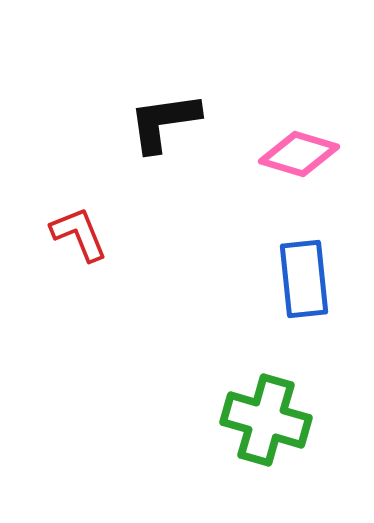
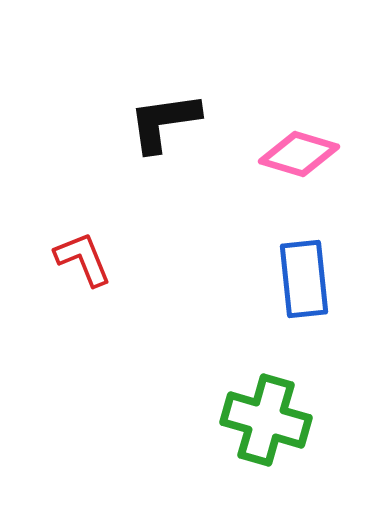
red L-shape: moved 4 px right, 25 px down
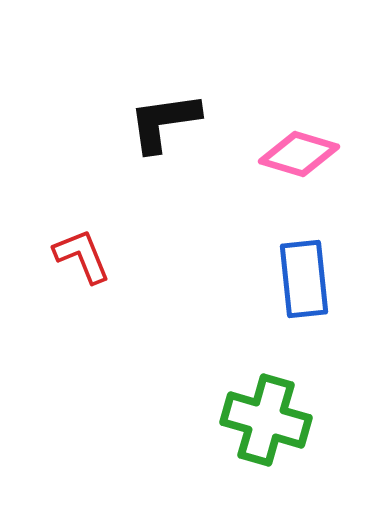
red L-shape: moved 1 px left, 3 px up
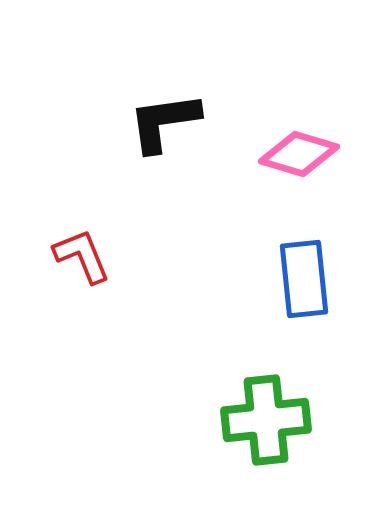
green cross: rotated 22 degrees counterclockwise
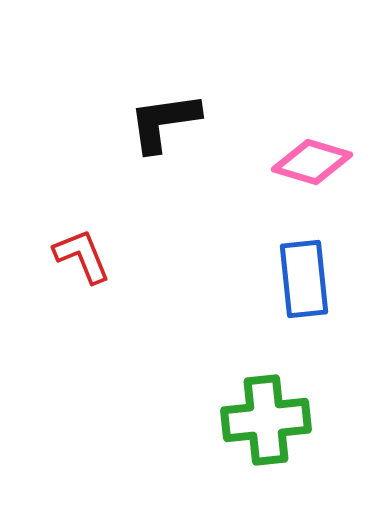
pink diamond: moved 13 px right, 8 px down
